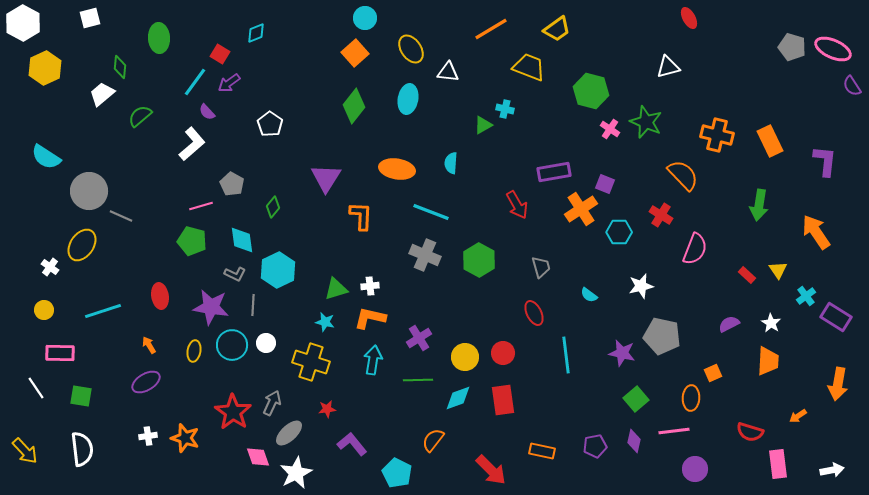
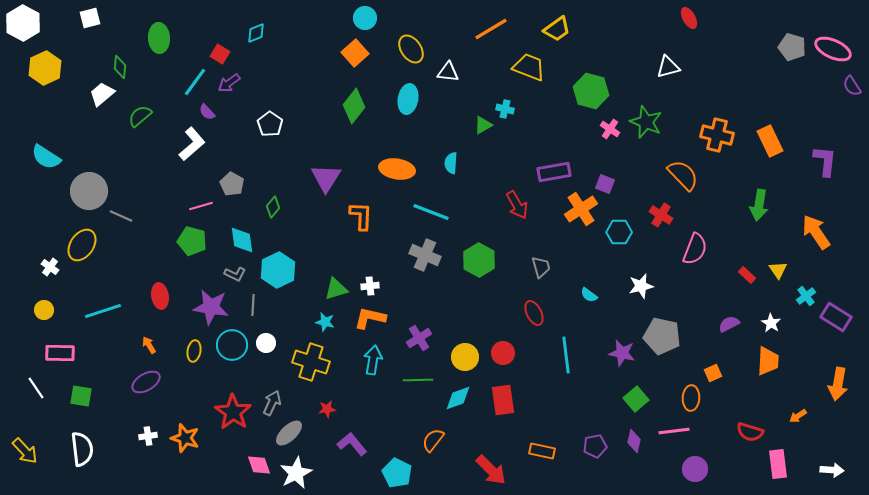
pink diamond at (258, 457): moved 1 px right, 8 px down
white arrow at (832, 470): rotated 15 degrees clockwise
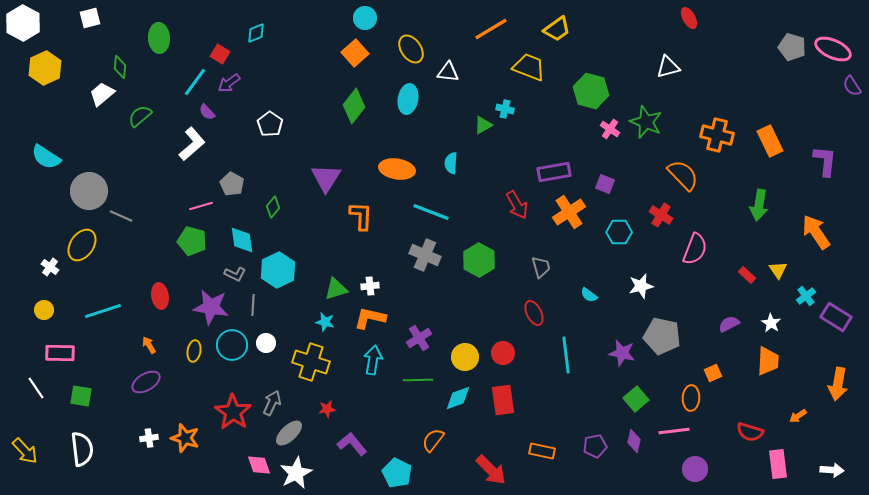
orange cross at (581, 209): moved 12 px left, 3 px down
white cross at (148, 436): moved 1 px right, 2 px down
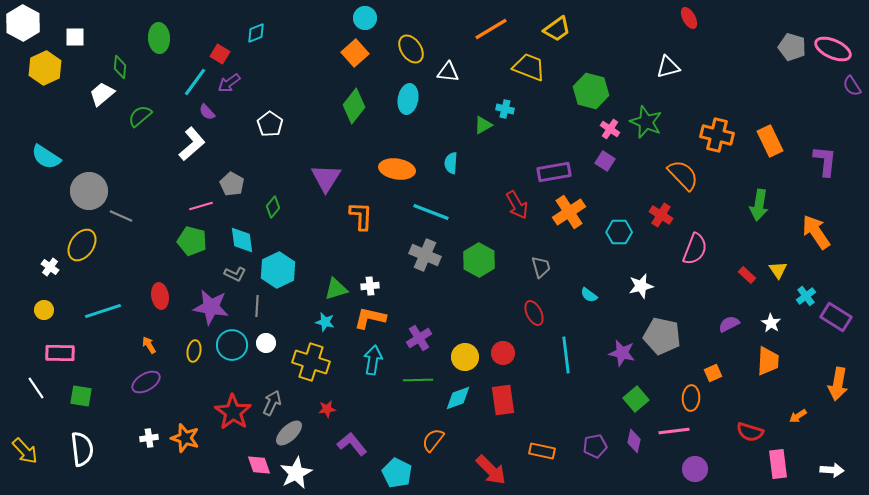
white square at (90, 18): moved 15 px left, 19 px down; rotated 15 degrees clockwise
purple square at (605, 184): moved 23 px up; rotated 12 degrees clockwise
gray line at (253, 305): moved 4 px right, 1 px down
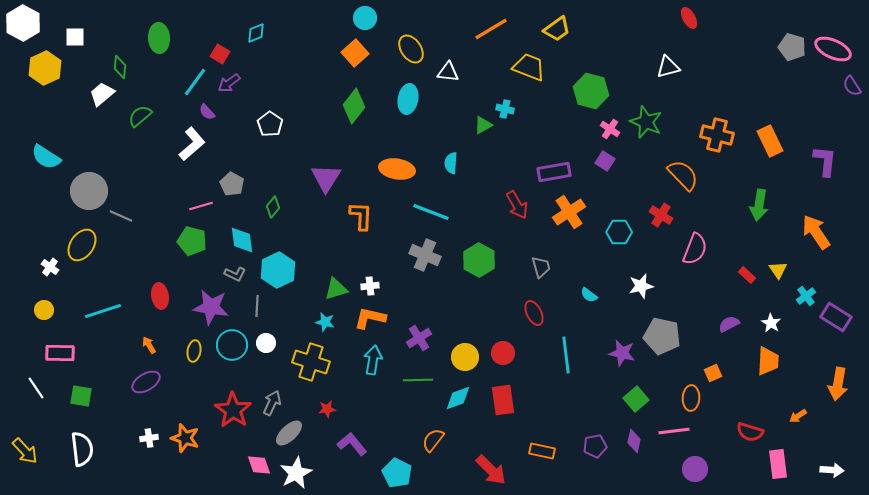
red star at (233, 412): moved 2 px up
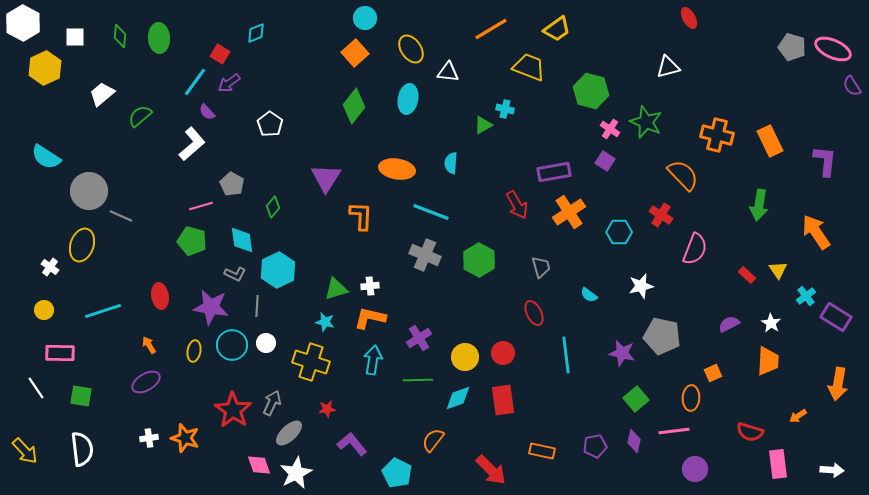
green diamond at (120, 67): moved 31 px up
yellow ellipse at (82, 245): rotated 16 degrees counterclockwise
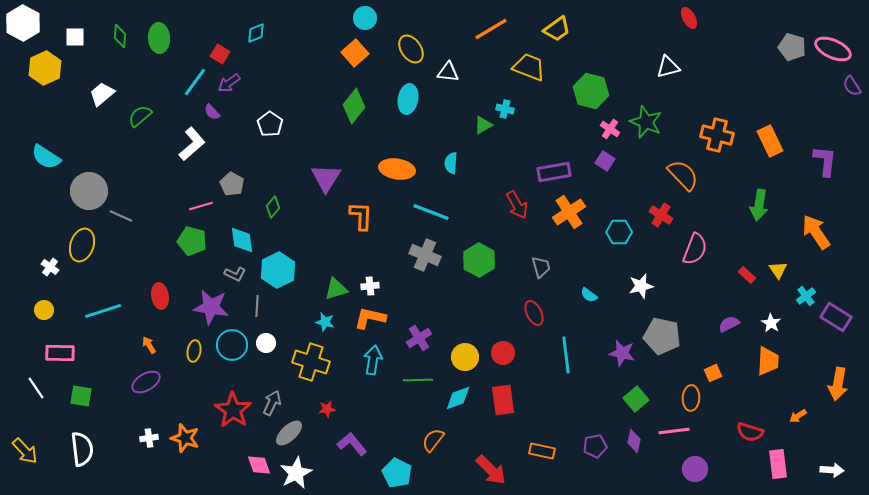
purple semicircle at (207, 112): moved 5 px right
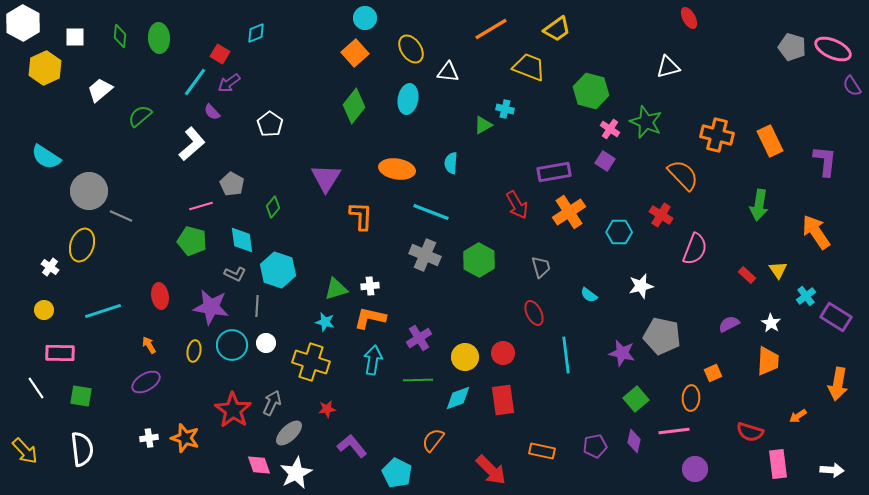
white trapezoid at (102, 94): moved 2 px left, 4 px up
cyan hexagon at (278, 270): rotated 16 degrees counterclockwise
purple L-shape at (352, 444): moved 2 px down
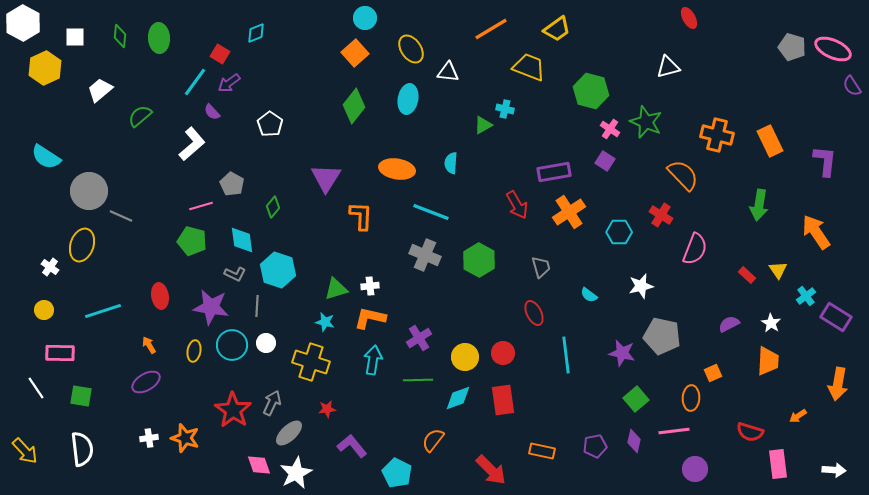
white arrow at (832, 470): moved 2 px right
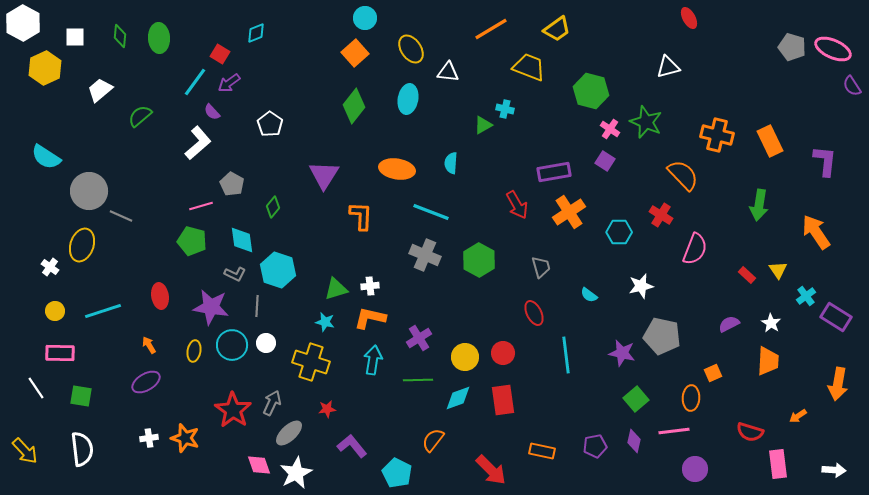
white L-shape at (192, 144): moved 6 px right, 1 px up
purple triangle at (326, 178): moved 2 px left, 3 px up
yellow circle at (44, 310): moved 11 px right, 1 px down
